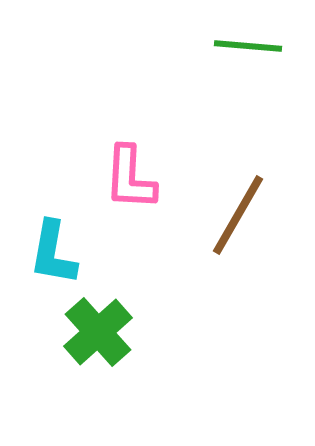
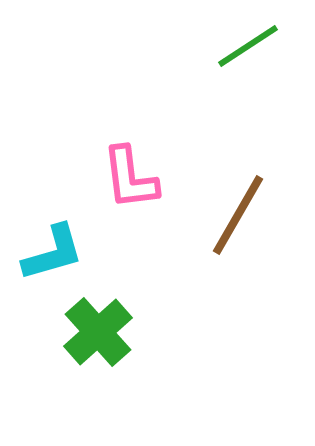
green line: rotated 38 degrees counterclockwise
pink L-shape: rotated 10 degrees counterclockwise
cyan L-shape: rotated 116 degrees counterclockwise
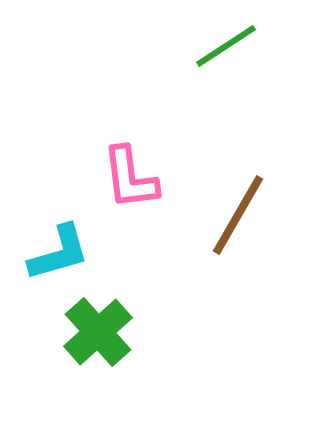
green line: moved 22 px left
cyan L-shape: moved 6 px right
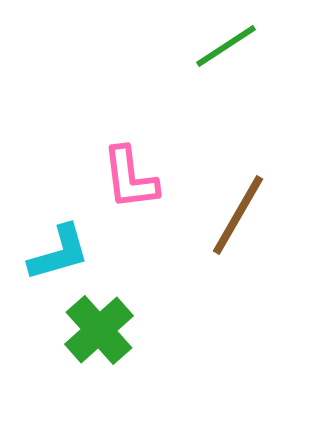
green cross: moved 1 px right, 2 px up
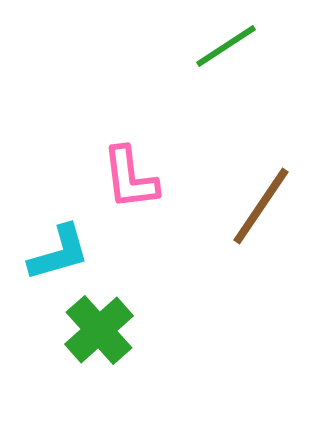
brown line: moved 23 px right, 9 px up; rotated 4 degrees clockwise
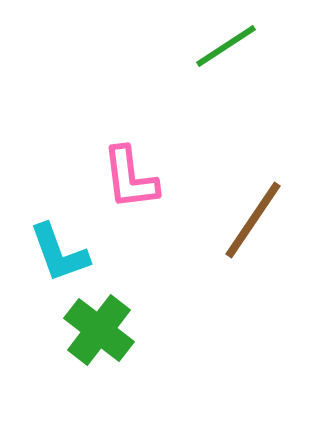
brown line: moved 8 px left, 14 px down
cyan L-shape: rotated 86 degrees clockwise
green cross: rotated 10 degrees counterclockwise
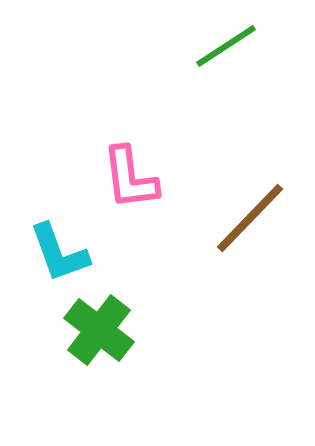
brown line: moved 3 px left, 2 px up; rotated 10 degrees clockwise
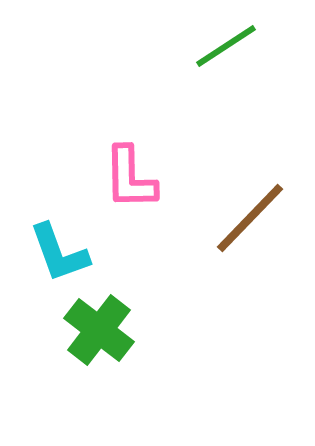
pink L-shape: rotated 6 degrees clockwise
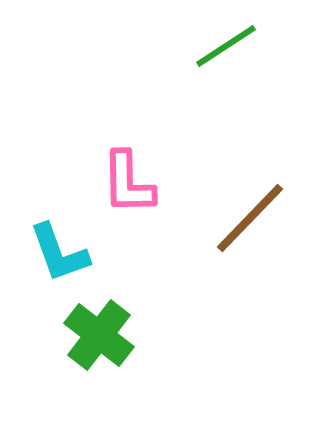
pink L-shape: moved 2 px left, 5 px down
green cross: moved 5 px down
